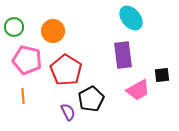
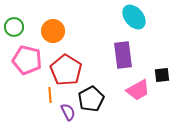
cyan ellipse: moved 3 px right, 1 px up
orange line: moved 27 px right, 1 px up
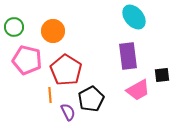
purple rectangle: moved 5 px right, 1 px down
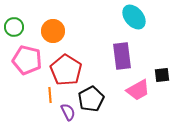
purple rectangle: moved 6 px left
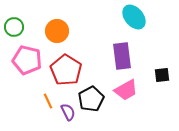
orange circle: moved 4 px right
pink trapezoid: moved 12 px left
orange line: moved 2 px left, 6 px down; rotated 21 degrees counterclockwise
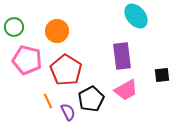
cyan ellipse: moved 2 px right, 1 px up
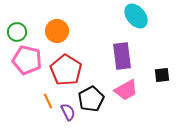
green circle: moved 3 px right, 5 px down
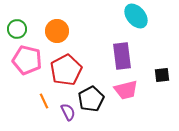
green circle: moved 3 px up
red pentagon: rotated 12 degrees clockwise
pink trapezoid: rotated 15 degrees clockwise
orange line: moved 4 px left
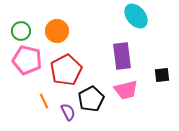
green circle: moved 4 px right, 2 px down
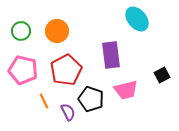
cyan ellipse: moved 1 px right, 3 px down
purple rectangle: moved 11 px left, 1 px up
pink pentagon: moved 4 px left, 10 px down
black square: rotated 21 degrees counterclockwise
black pentagon: rotated 25 degrees counterclockwise
